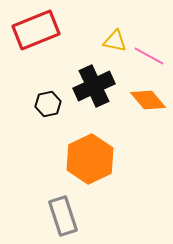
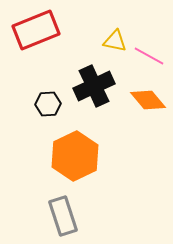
black hexagon: rotated 10 degrees clockwise
orange hexagon: moved 15 px left, 3 px up
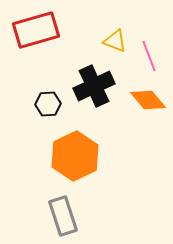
red rectangle: rotated 6 degrees clockwise
yellow triangle: rotated 10 degrees clockwise
pink line: rotated 40 degrees clockwise
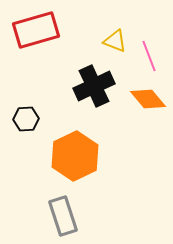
orange diamond: moved 1 px up
black hexagon: moved 22 px left, 15 px down
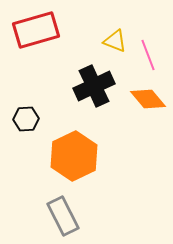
pink line: moved 1 px left, 1 px up
orange hexagon: moved 1 px left
gray rectangle: rotated 9 degrees counterclockwise
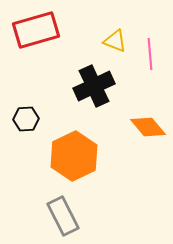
pink line: moved 2 px right, 1 px up; rotated 16 degrees clockwise
orange diamond: moved 28 px down
